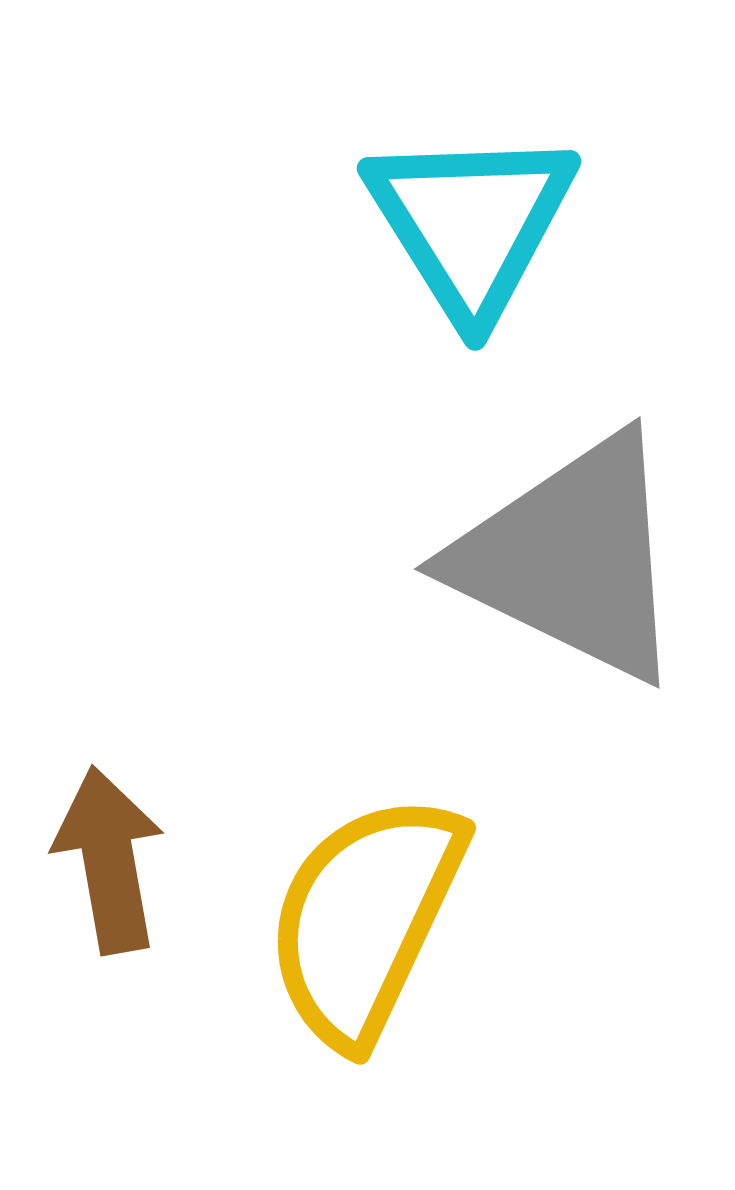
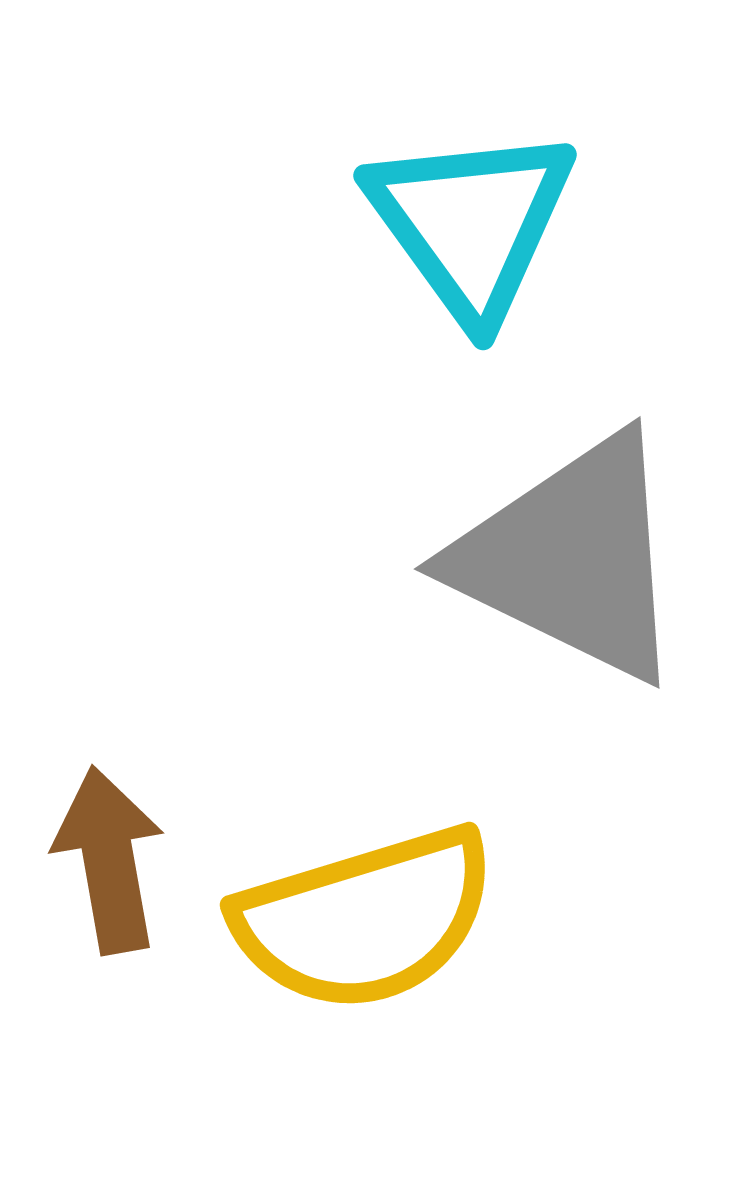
cyan triangle: rotated 4 degrees counterclockwise
yellow semicircle: rotated 132 degrees counterclockwise
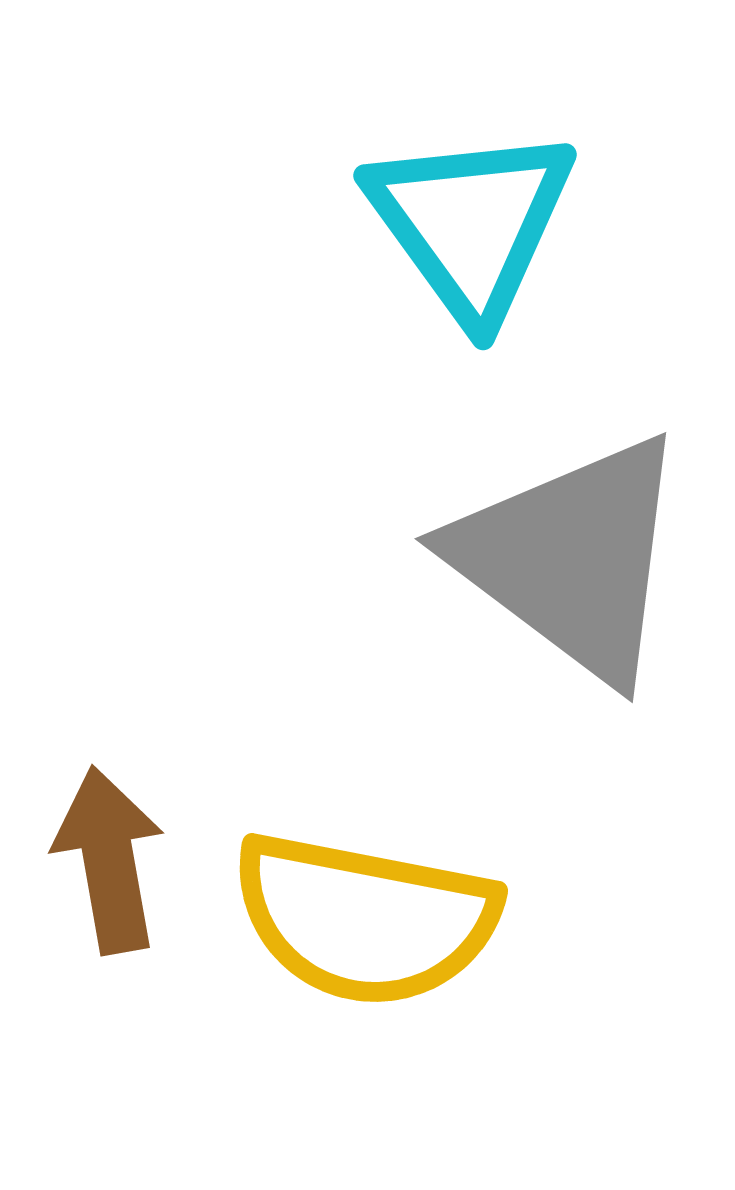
gray triangle: rotated 11 degrees clockwise
yellow semicircle: rotated 28 degrees clockwise
